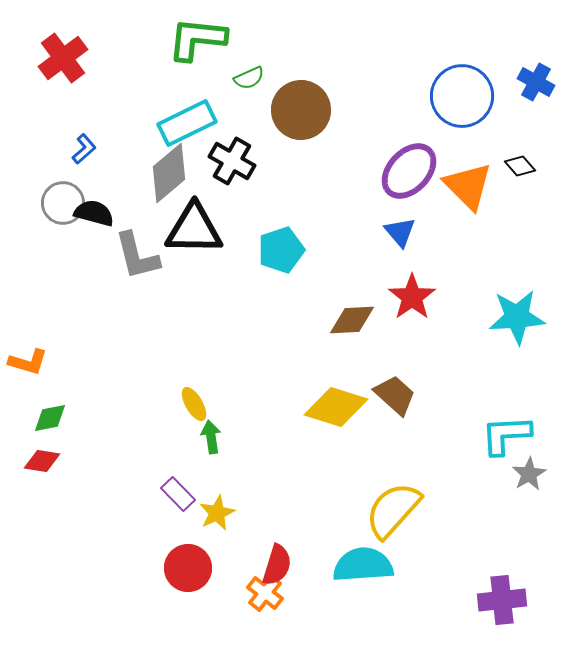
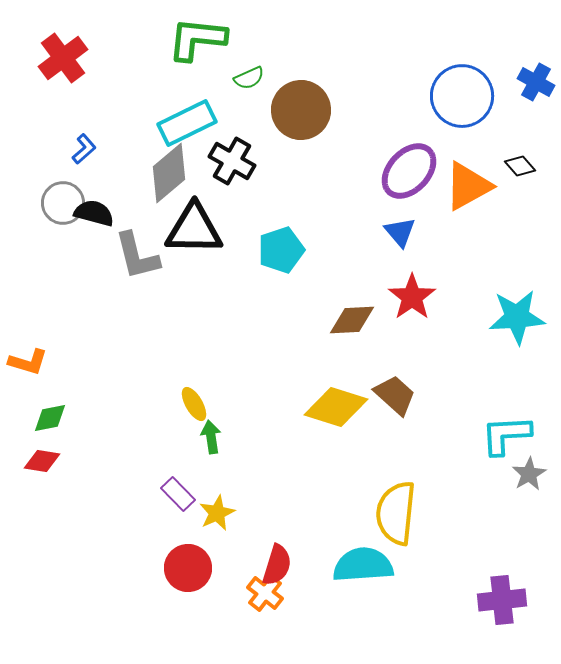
orange triangle: rotated 46 degrees clockwise
yellow semicircle: moved 3 px right, 3 px down; rotated 36 degrees counterclockwise
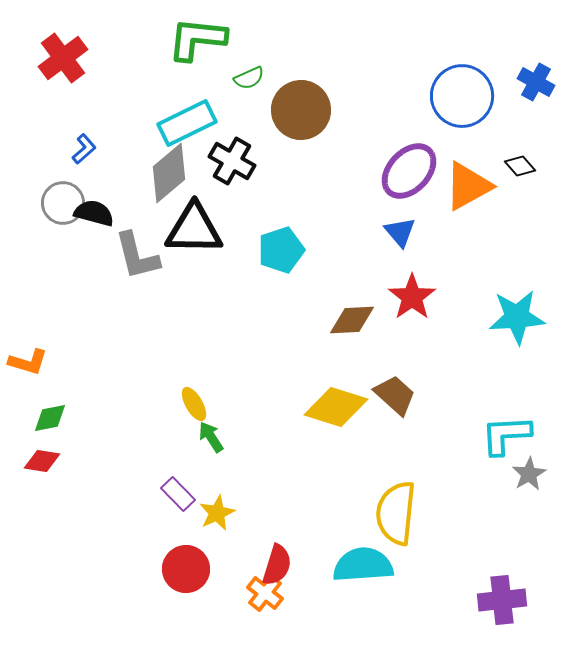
green arrow: rotated 24 degrees counterclockwise
red circle: moved 2 px left, 1 px down
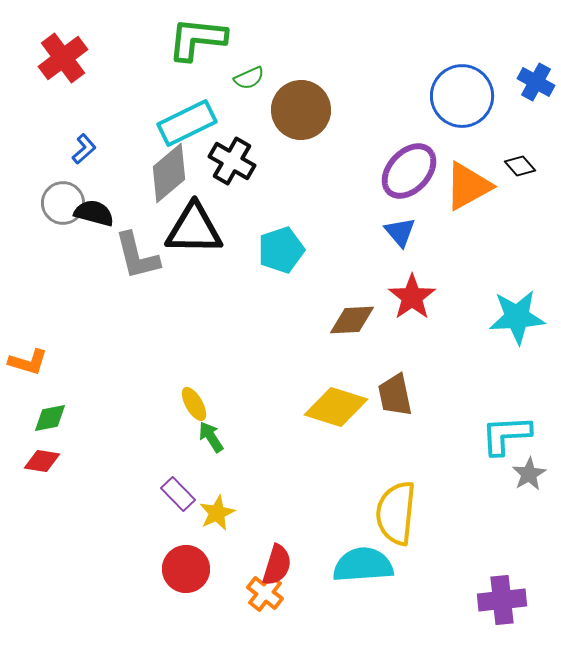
brown trapezoid: rotated 144 degrees counterclockwise
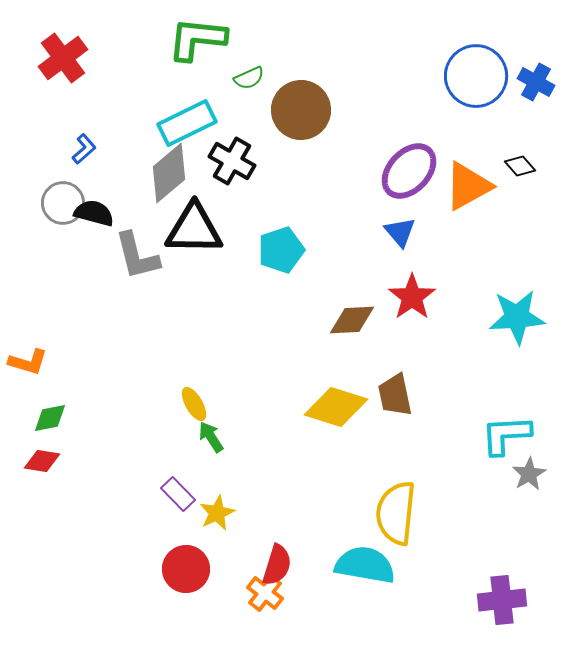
blue circle: moved 14 px right, 20 px up
cyan semicircle: moved 2 px right; rotated 14 degrees clockwise
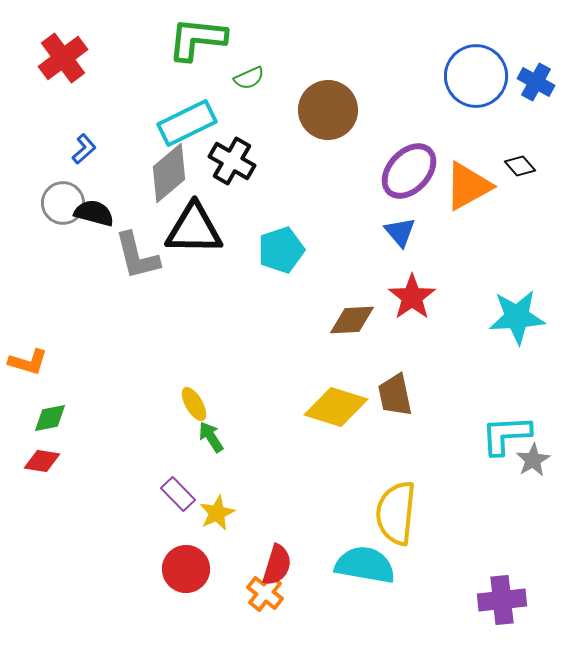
brown circle: moved 27 px right
gray star: moved 4 px right, 14 px up
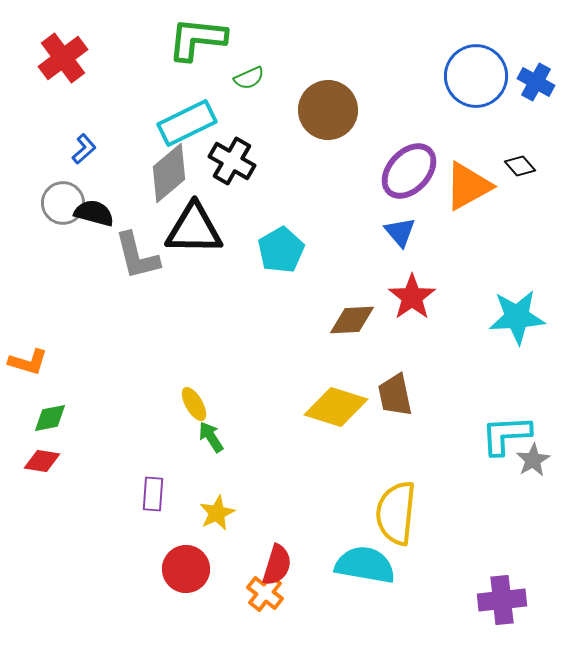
cyan pentagon: rotated 12 degrees counterclockwise
purple rectangle: moved 25 px left; rotated 48 degrees clockwise
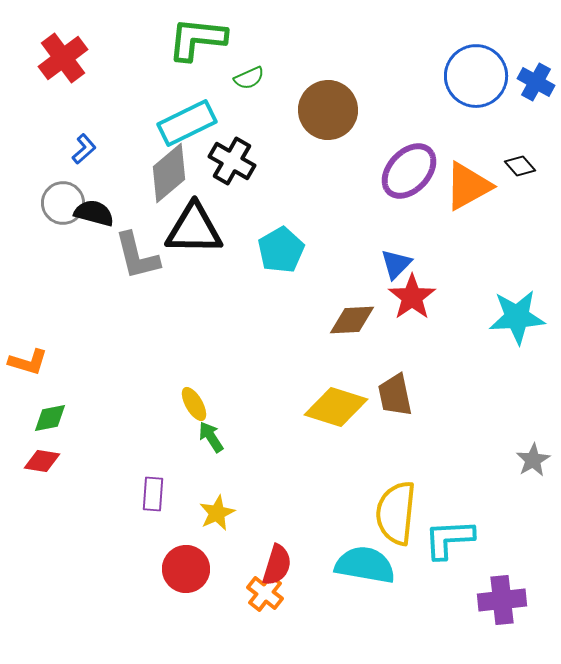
blue triangle: moved 4 px left, 32 px down; rotated 24 degrees clockwise
cyan L-shape: moved 57 px left, 104 px down
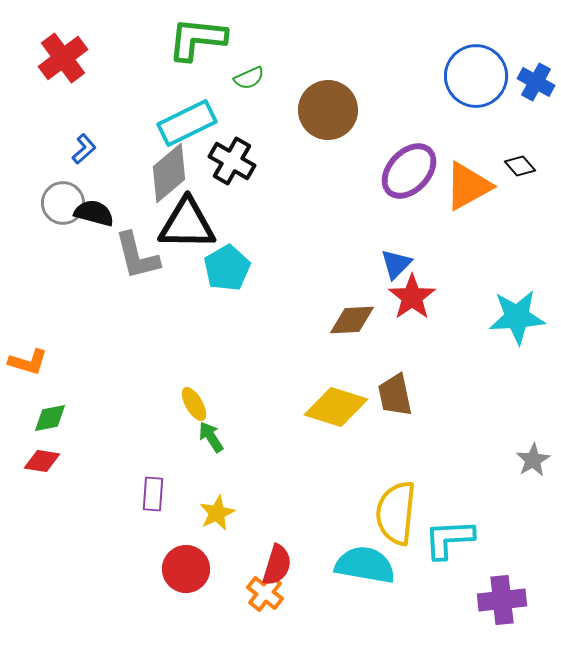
black triangle: moved 7 px left, 5 px up
cyan pentagon: moved 54 px left, 18 px down
